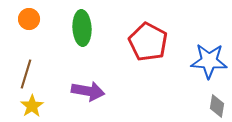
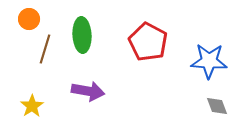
green ellipse: moved 7 px down
brown line: moved 19 px right, 25 px up
gray diamond: rotated 30 degrees counterclockwise
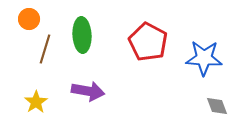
blue star: moved 5 px left, 3 px up
yellow star: moved 4 px right, 4 px up
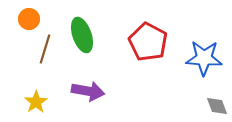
green ellipse: rotated 16 degrees counterclockwise
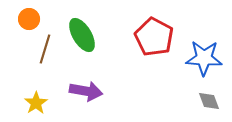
green ellipse: rotated 12 degrees counterclockwise
red pentagon: moved 6 px right, 5 px up
purple arrow: moved 2 px left
yellow star: moved 1 px down
gray diamond: moved 8 px left, 5 px up
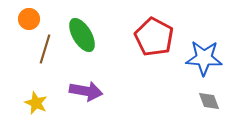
yellow star: rotated 15 degrees counterclockwise
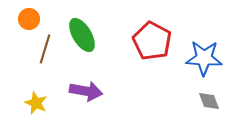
red pentagon: moved 2 px left, 4 px down
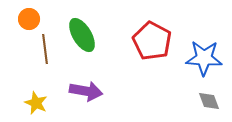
brown line: rotated 24 degrees counterclockwise
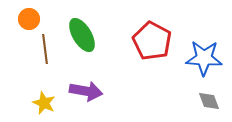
yellow star: moved 8 px right
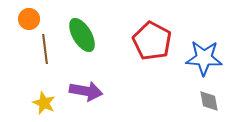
gray diamond: rotated 10 degrees clockwise
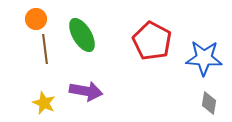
orange circle: moved 7 px right
gray diamond: moved 2 px down; rotated 20 degrees clockwise
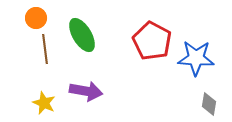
orange circle: moved 1 px up
blue star: moved 8 px left
gray diamond: moved 1 px down
